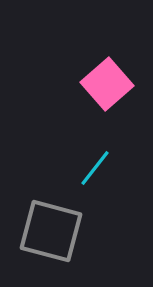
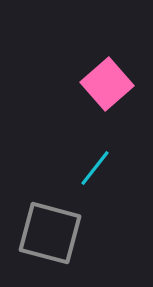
gray square: moved 1 px left, 2 px down
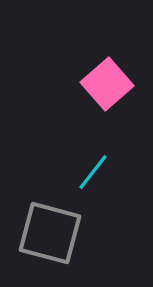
cyan line: moved 2 px left, 4 px down
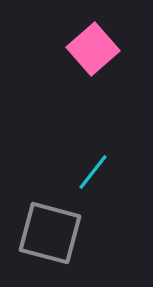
pink square: moved 14 px left, 35 px up
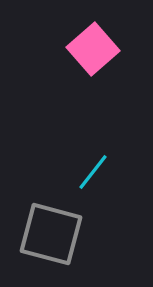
gray square: moved 1 px right, 1 px down
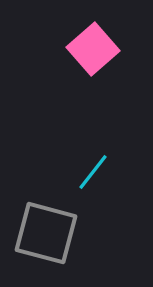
gray square: moved 5 px left, 1 px up
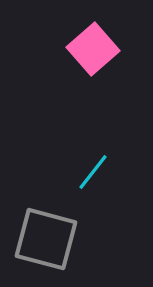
gray square: moved 6 px down
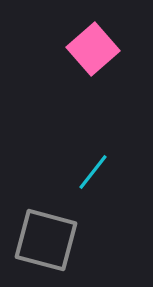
gray square: moved 1 px down
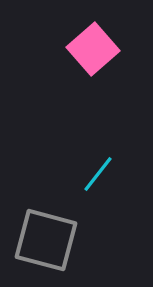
cyan line: moved 5 px right, 2 px down
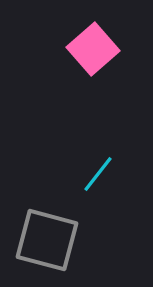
gray square: moved 1 px right
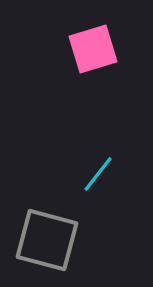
pink square: rotated 24 degrees clockwise
